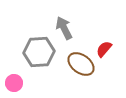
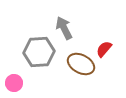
brown ellipse: rotated 8 degrees counterclockwise
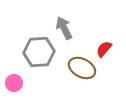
brown ellipse: moved 1 px right, 4 px down
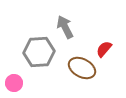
gray arrow: moved 1 px right, 1 px up
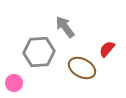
gray arrow: rotated 10 degrees counterclockwise
red semicircle: moved 3 px right
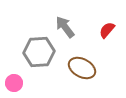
red semicircle: moved 19 px up
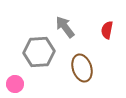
red semicircle: rotated 30 degrees counterclockwise
brown ellipse: rotated 44 degrees clockwise
pink circle: moved 1 px right, 1 px down
